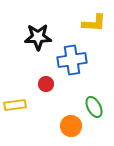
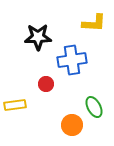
orange circle: moved 1 px right, 1 px up
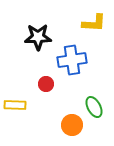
yellow rectangle: rotated 10 degrees clockwise
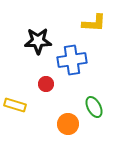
black star: moved 4 px down
yellow rectangle: rotated 15 degrees clockwise
orange circle: moved 4 px left, 1 px up
